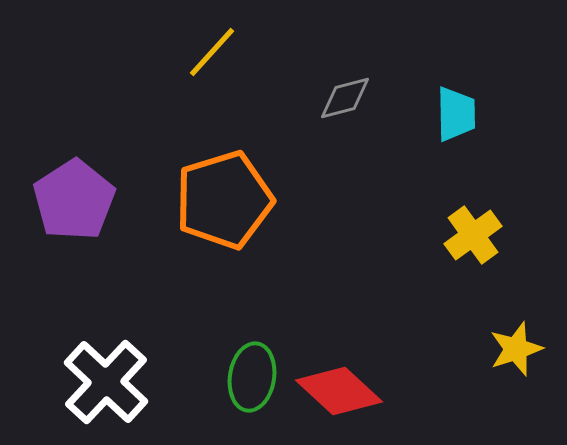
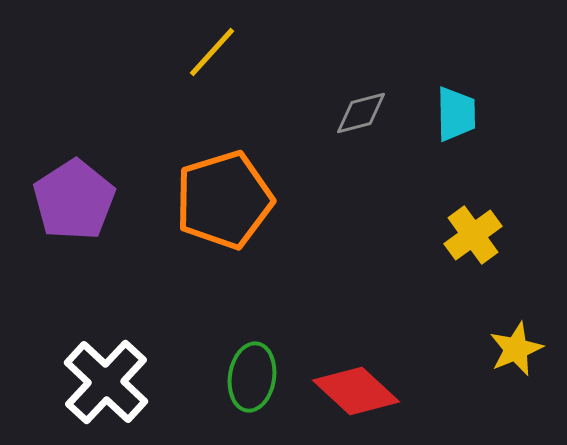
gray diamond: moved 16 px right, 15 px down
yellow star: rotated 4 degrees counterclockwise
red diamond: moved 17 px right
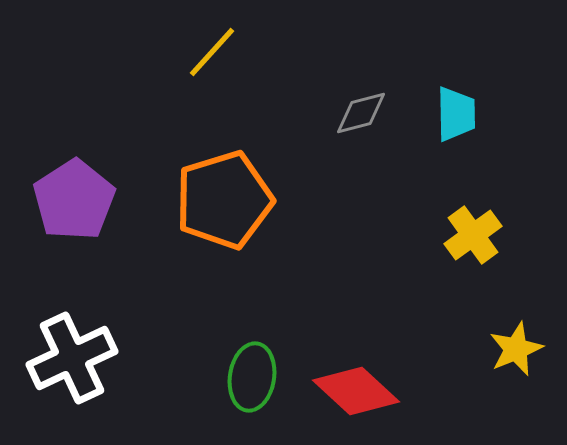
white cross: moved 34 px left, 24 px up; rotated 22 degrees clockwise
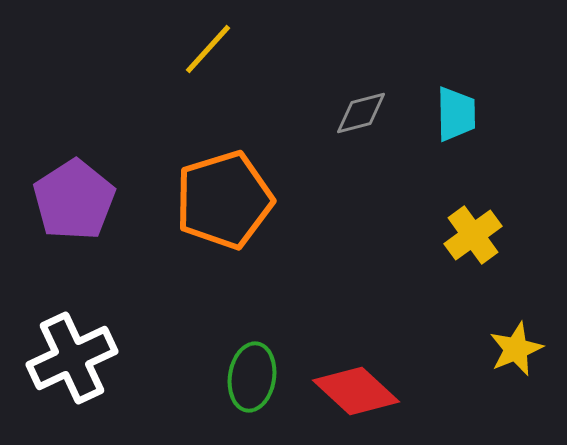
yellow line: moved 4 px left, 3 px up
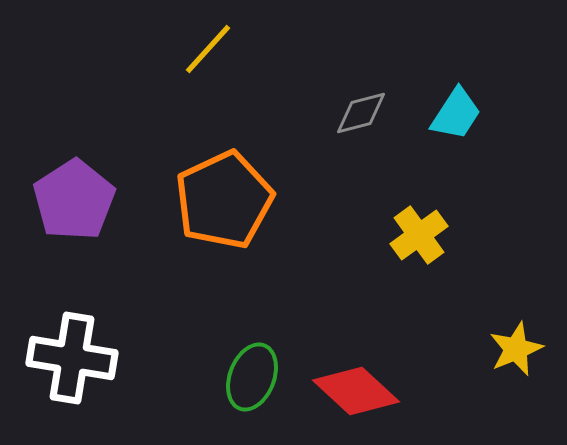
cyan trapezoid: rotated 34 degrees clockwise
orange pentagon: rotated 8 degrees counterclockwise
yellow cross: moved 54 px left
white cross: rotated 34 degrees clockwise
green ellipse: rotated 12 degrees clockwise
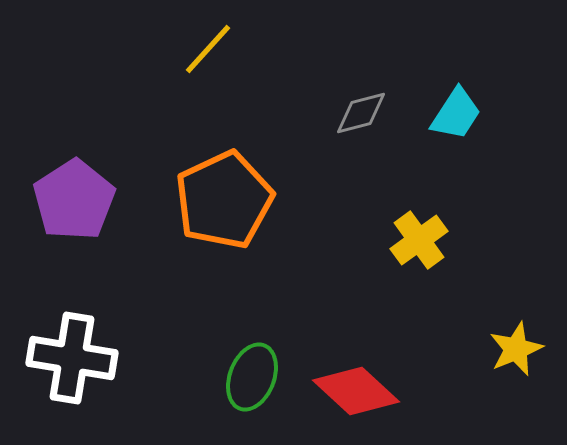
yellow cross: moved 5 px down
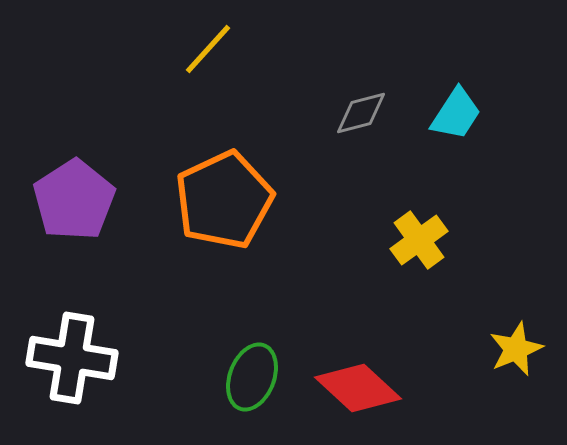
red diamond: moved 2 px right, 3 px up
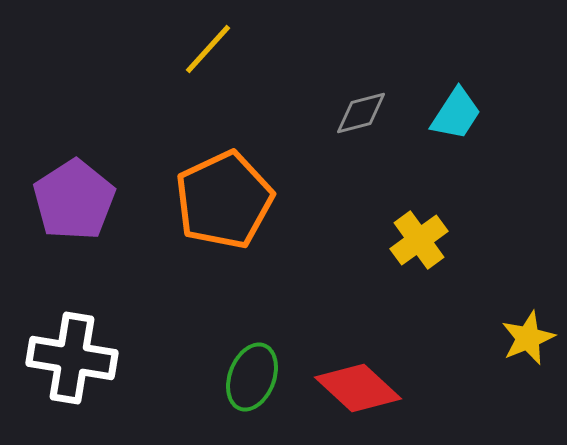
yellow star: moved 12 px right, 11 px up
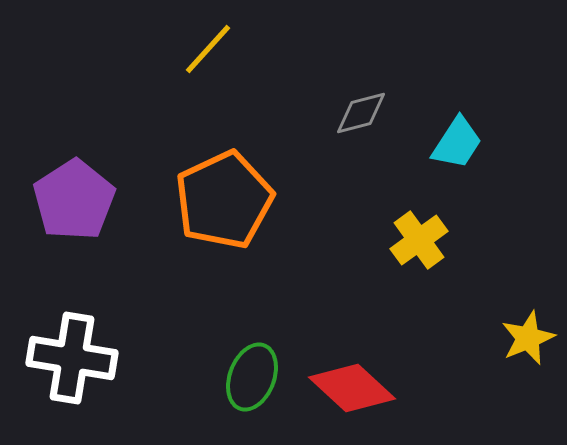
cyan trapezoid: moved 1 px right, 29 px down
red diamond: moved 6 px left
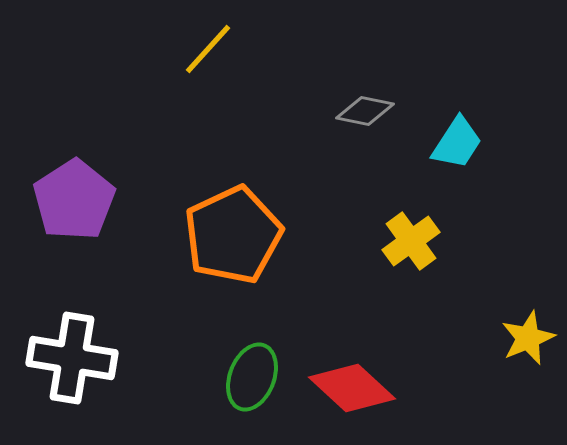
gray diamond: moved 4 px right, 2 px up; rotated 26 degrees clockwise
orange pentagon: moved 9 px right, 35 px down
yellow cross: moved 8 px left, 1 px down
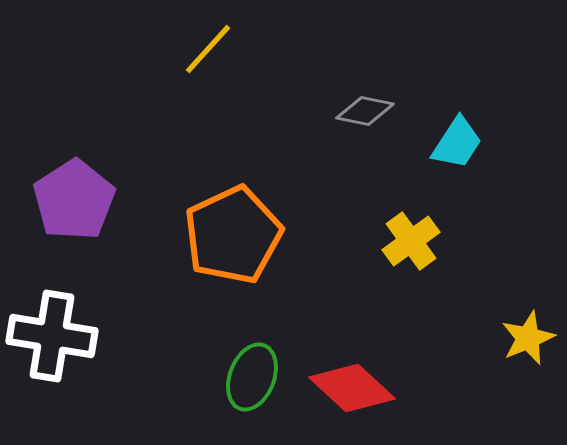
white cross: moved 20 px left, 22 px up
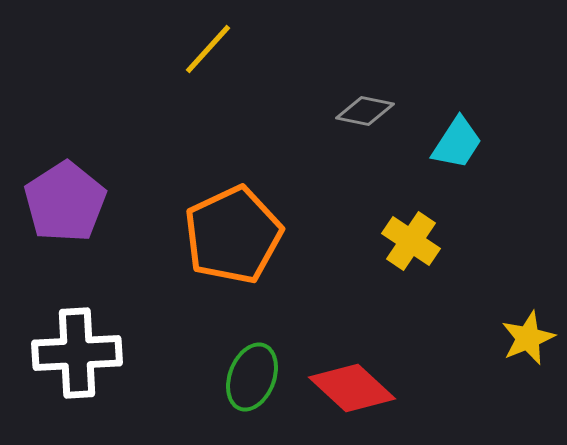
purple pentagon: moved 9 px left, 2 px down
yellow cross: rotated 20 degrees counterclockwise
white cross: moved 25 px right, 17 px down; rotated 12 degrees counterclockwise
